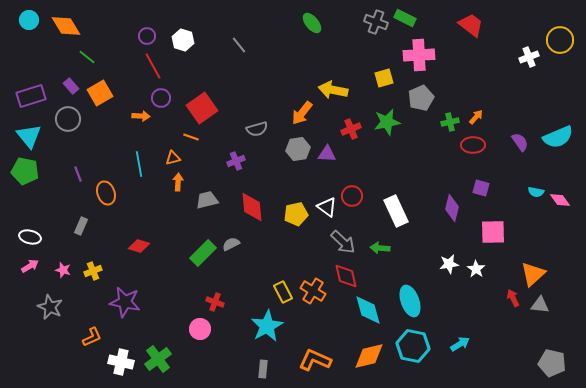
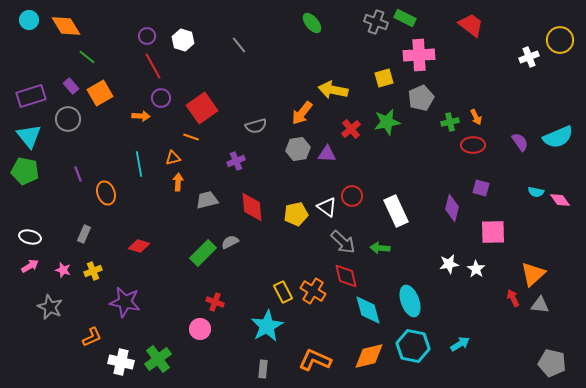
orange arrow at (476, 117): rotated 112 degrees clockwise
gray semicircle at (257, 129): moved 1 px left, 3 px up
red cross at (351, 129): rotated 18 degrees counterclockwise
gray rectangle at (81, 226): moved 3 px right, 8 px down
gray semicircle at (231, 244): moved 1 px left, 2 px up
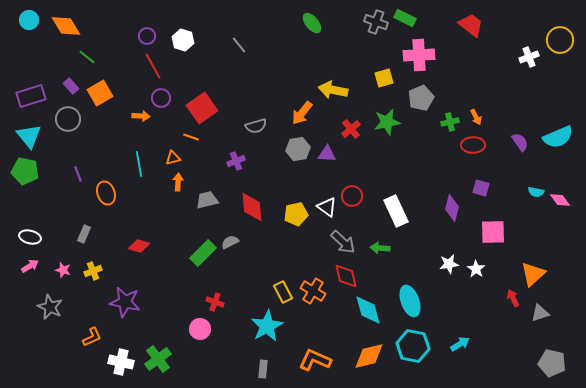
gray triangle at (540, 305): moved 8 px down; rotated 24 degrees counterclockwise
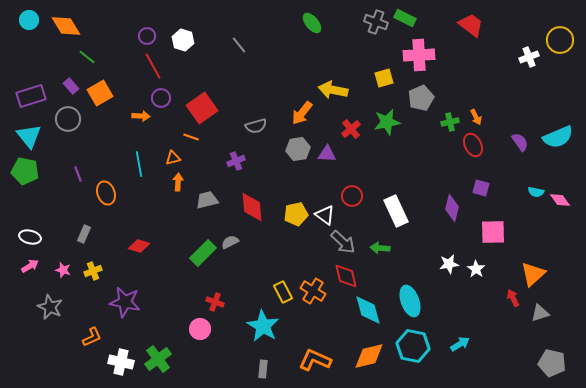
red ellipse at (473, 145): rotated 65 degrees clockwise
white triangle at (327, 207): moved 2 px left, 8 px down
cyan star at (267, 326): moved 4 px left; rotated 12 degrees counterclockwise
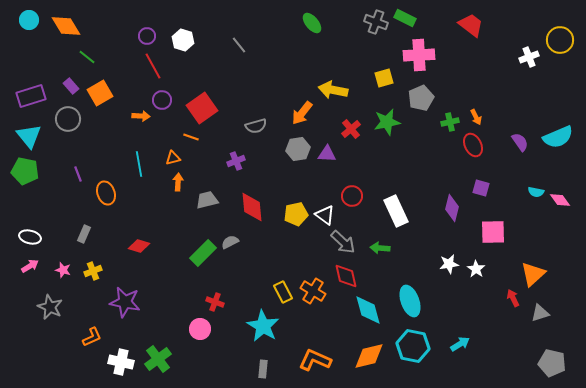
purple circle at (161, 98): moved 1 px right, 2 px down
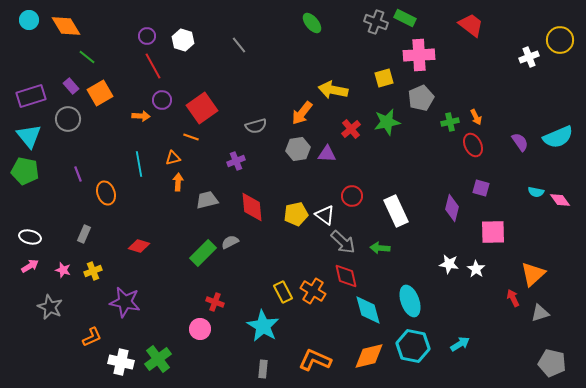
white star at (449, 264): rotated 18 degrees clockwise
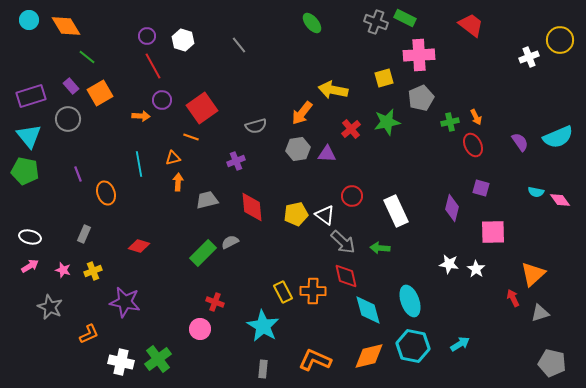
orange cross at (313, 291): rotated 30 degrees counterclockwise
orange L-shape at (92, 337): moved 3 px left, 3 px up
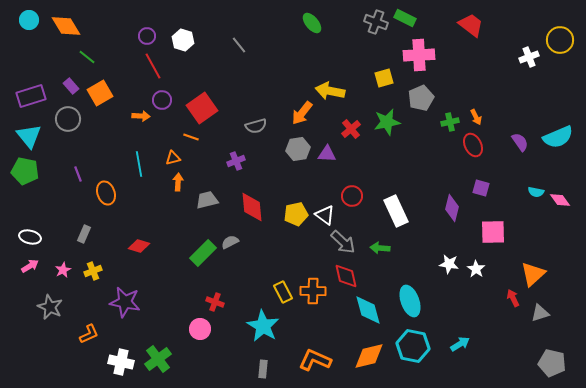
yellow arrow at (333, 90): moved 3 px left, 1 px down
pink star at (63, 270): rotated 28 degrees clockwise
